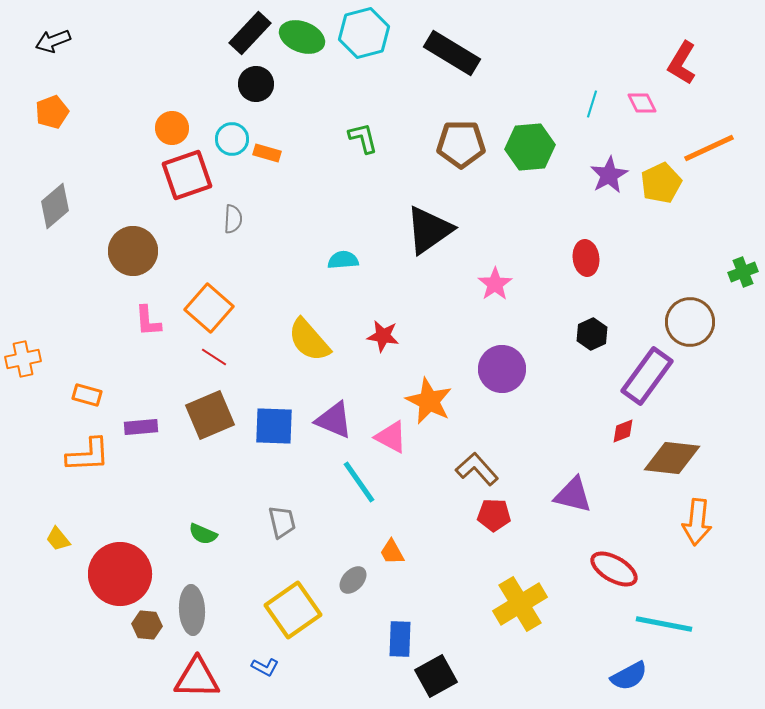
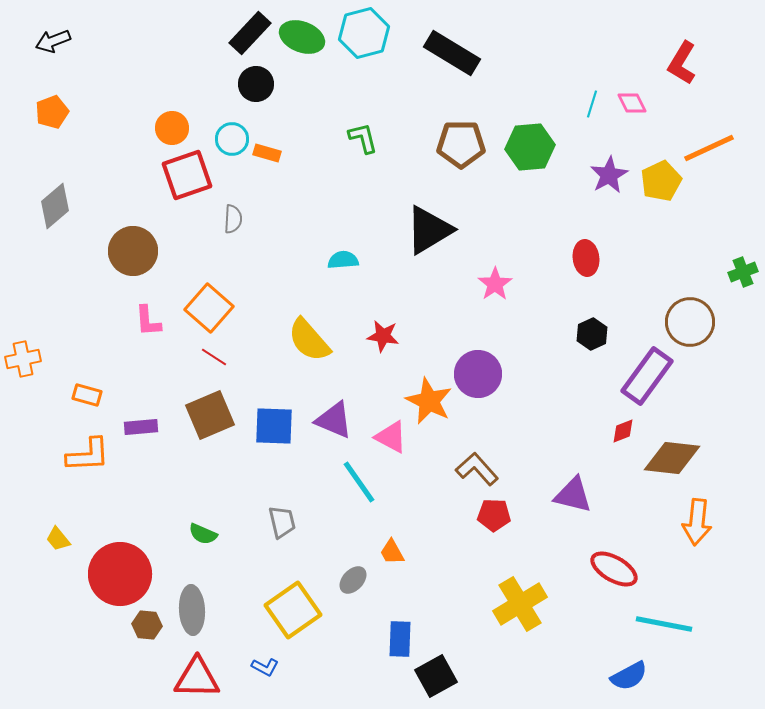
pink diamond at (642, 103): moved 10 px left
yellow pentagon at (661, 183): moved 2 px up
black triangle at (429, 230): rotated 4 degrees clockwise
purple circle at (502, 369): moved 24 px left, 5 px down
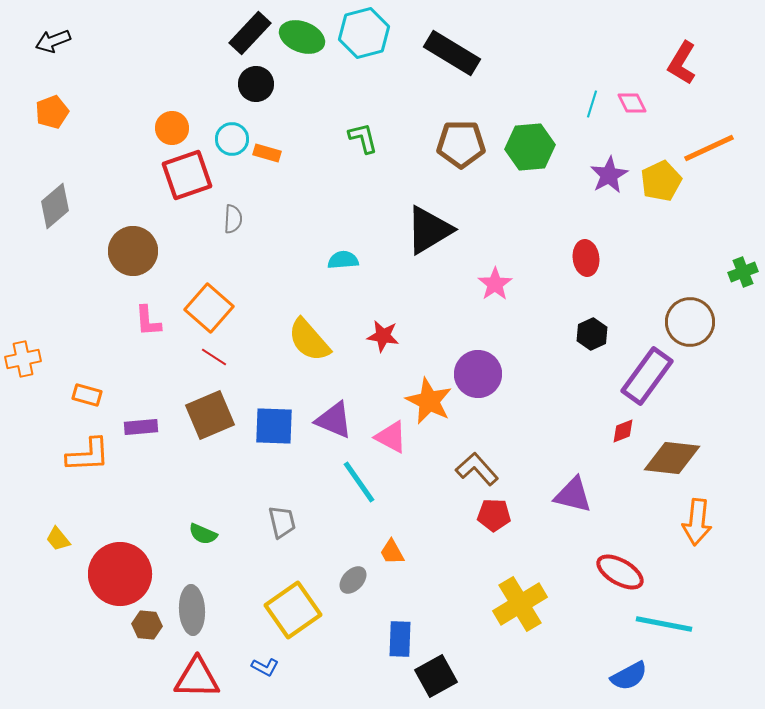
red ellipse at (614, 569): moved 6 px right, 3 px down
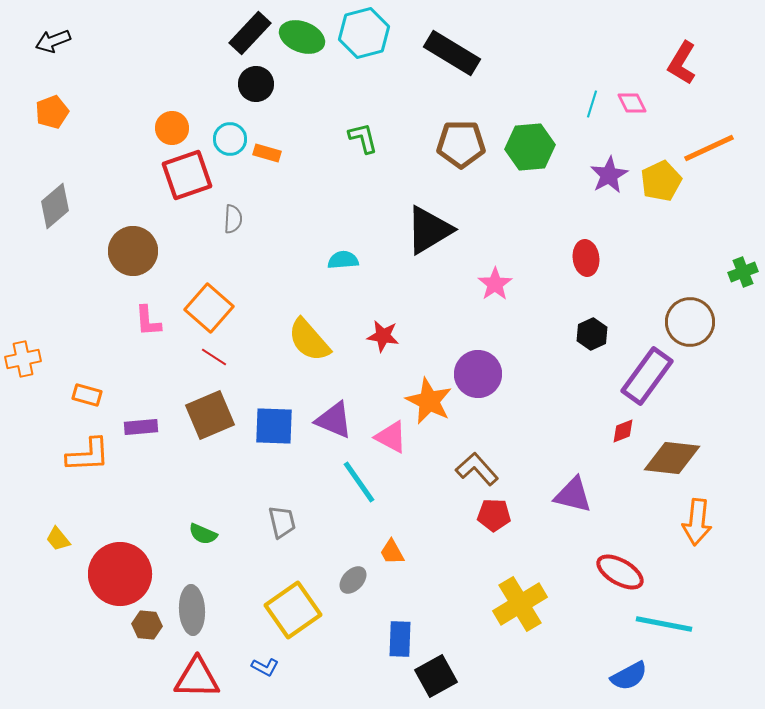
cyan circle at (232, 139): moved 2 px left
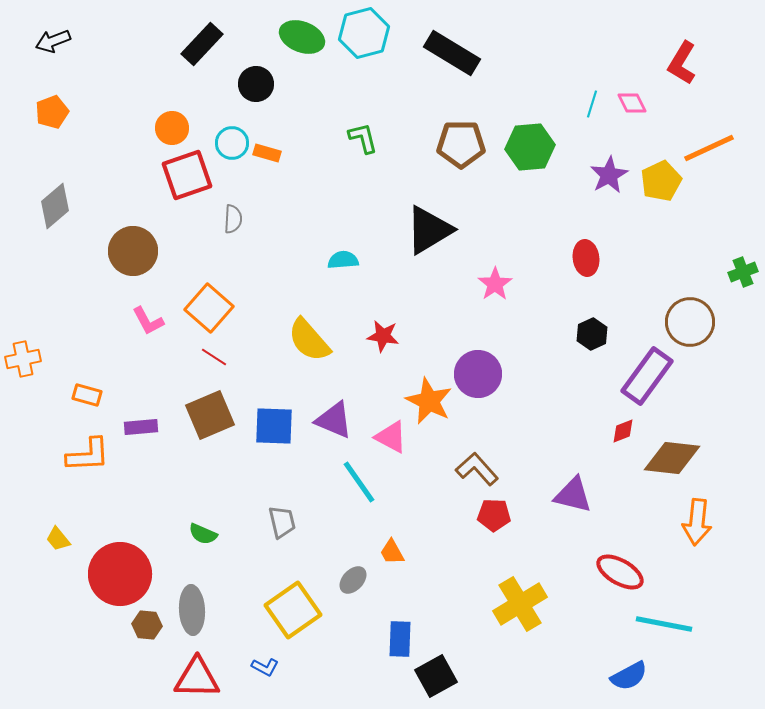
black rectangle at (250, 33): moved 48 px left, 11 px down
cyan circle at (230, 139): moved 2 px right, 4 px down
pink L-shape at (148, 321): rotated 24 degrees counterclockwise
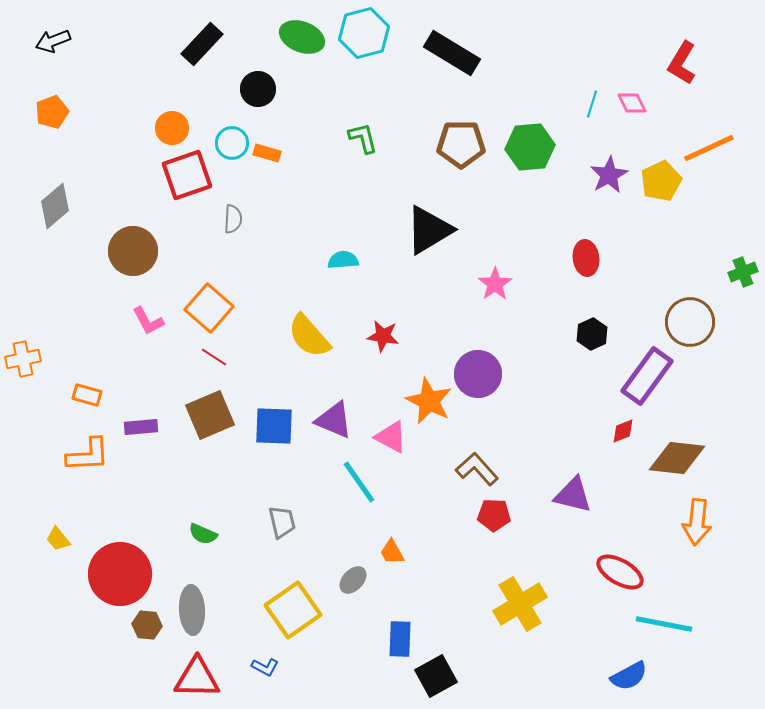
black circle at (256, 84): moved 2 px right, 5 px down
yellow semicircle at (309, 340): moved 4 px up
brown diamond at (672, 458): moved 5 px right
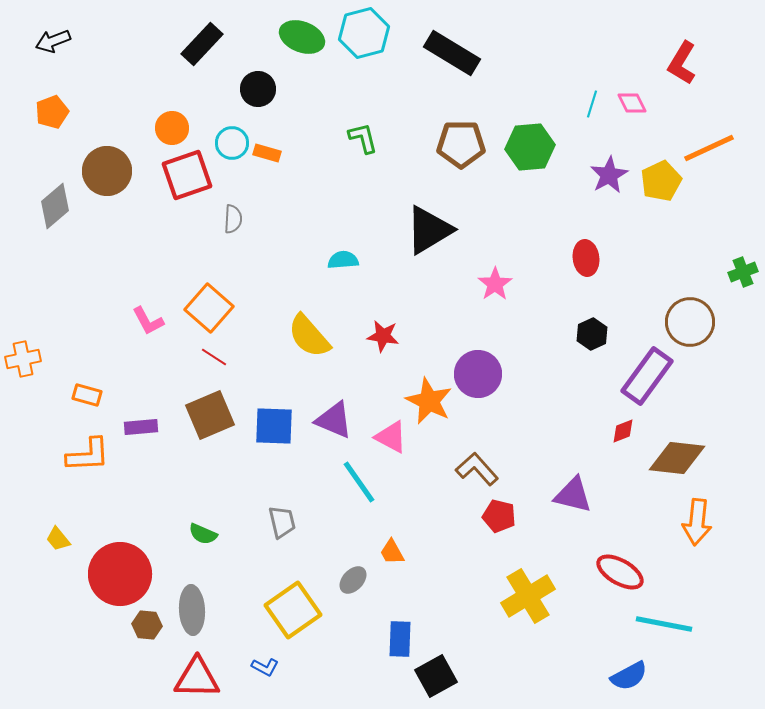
brown circle at (133, 251): moved 26 px left, 80 px up
red pentagon at (494, 515): moved 5 px right, 1 px down; rotated 12 degrees clockwise
yellow cross at (520, 604): moved 8 px right, 8 px up
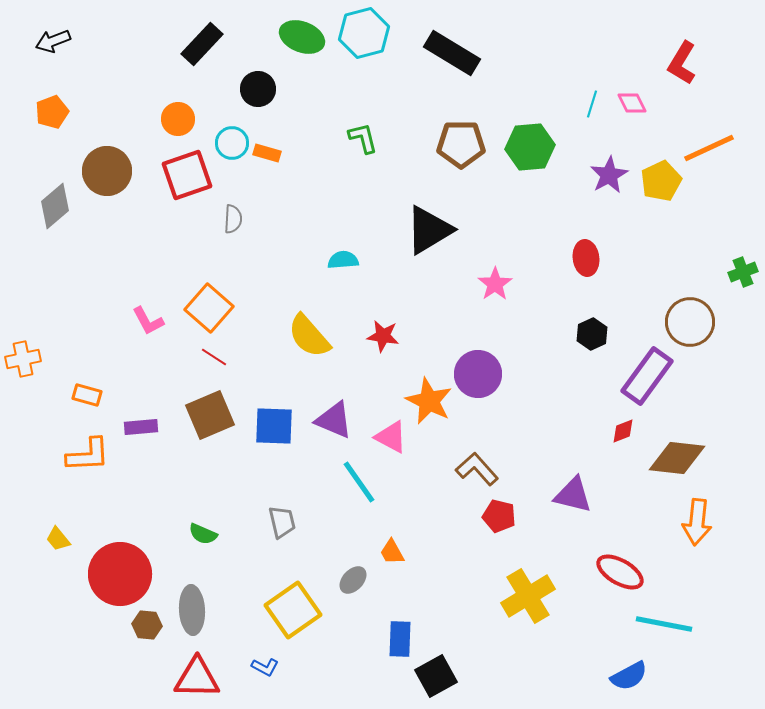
orange circle at (172, 128): moved 6 px right, 9 px up
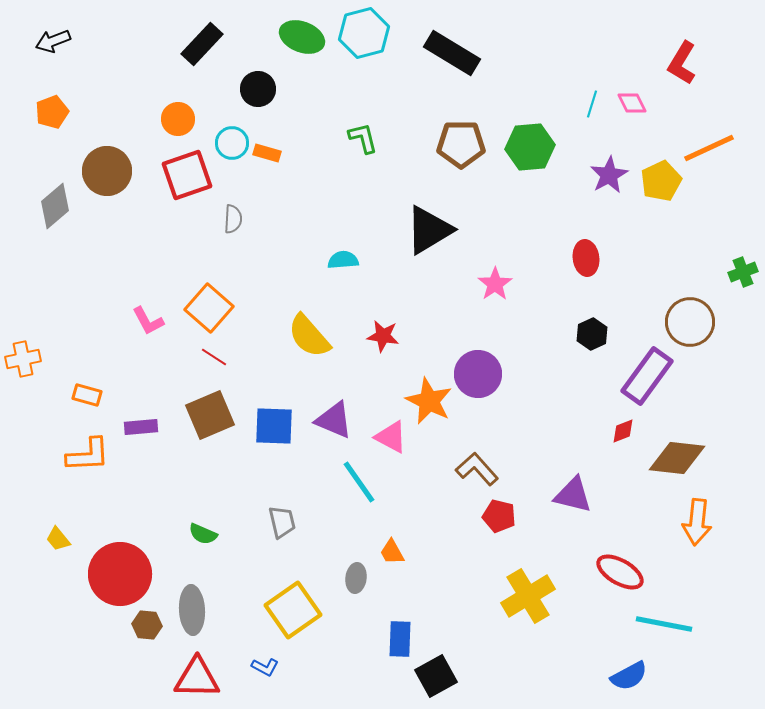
gray ellipse at (353, 580): moved 3 px right, 2 px up; rotated 36 degrees counterclockwise
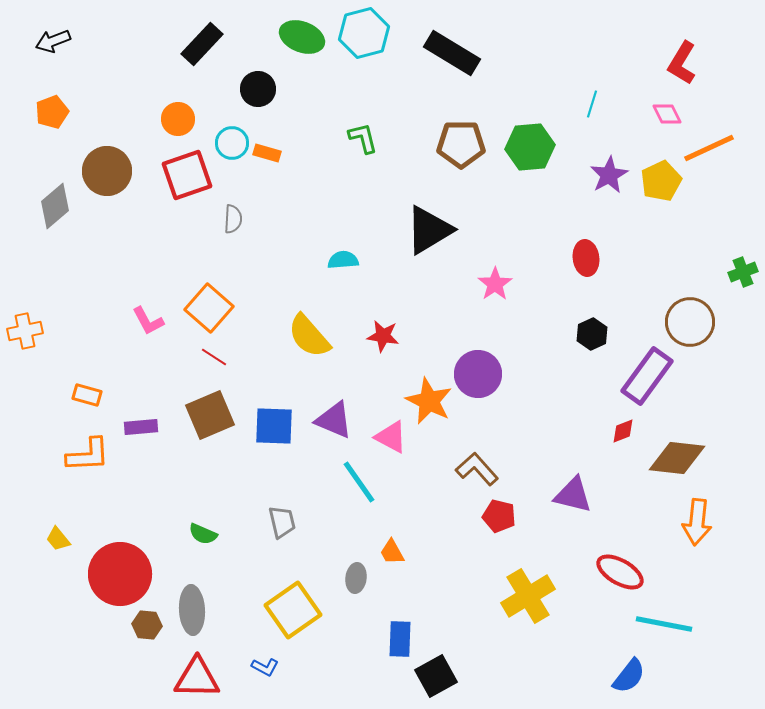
pink diamond at (632, 103): moved 35 px right, 11 px down
orange cross at (23, 359): moved 2 px right, 28 px up
blue semicircle at (629, 676): rotated 24 degrees counterclockwise
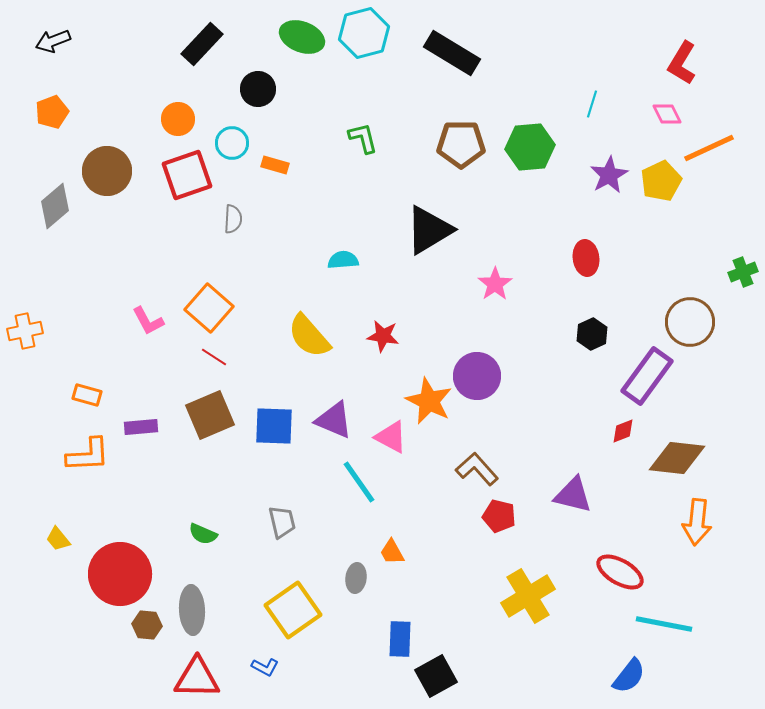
orange rectangle at (267, 153): moved 8 px right, 12 px down
purple circle at (478, 374): moved 1 px left, 2 px down
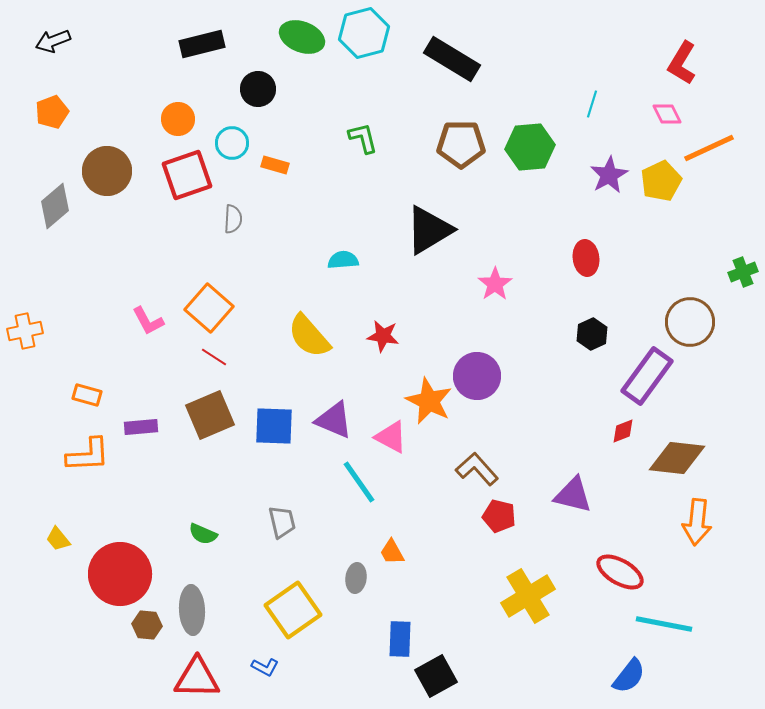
black rectangle at (202, 44): rotated 33 degrees clockwise
black rectangle at (452, 53): moved 6 px down
